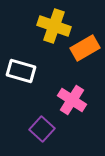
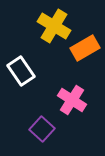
yellow cross: rotated 12 degrees clockwise
white rectangle: rotated 40 degrees clockwise
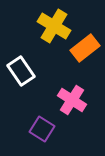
orange rectangle: rotated 8 degrees counterclockwise
purple square: rotated 10 degrees counterclockwise
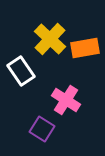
yellow cross: moved 4 px left, 13 px down; rotated 12 degrees clockwise
orange rectangle: rotated 28 degrees clockwise
pink cross: moved 6 px left
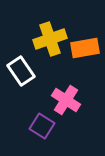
yellow cross: rotated 28 degrees clockwise
purple square: moved 3 px up
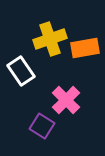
pink cross: rotated 12 degrees clockwise
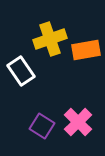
orange rectangle: moved 1 px right, 2 px down
pink cross: moved 12 px right, 22 px down
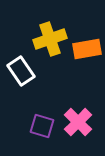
orange rectangle: moved 1 px right, 1 px up
purple square: rotated 15 degrees counterclockwise
